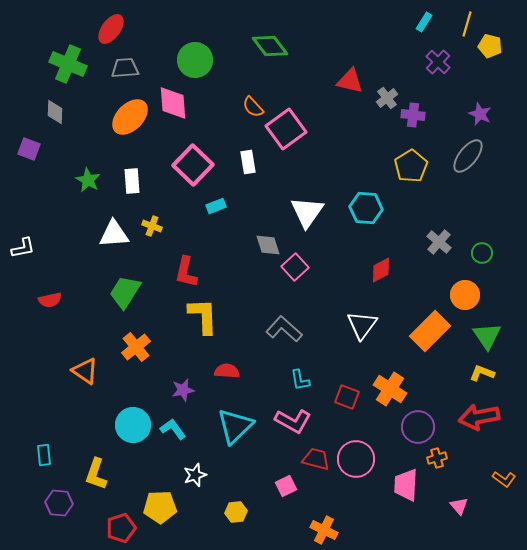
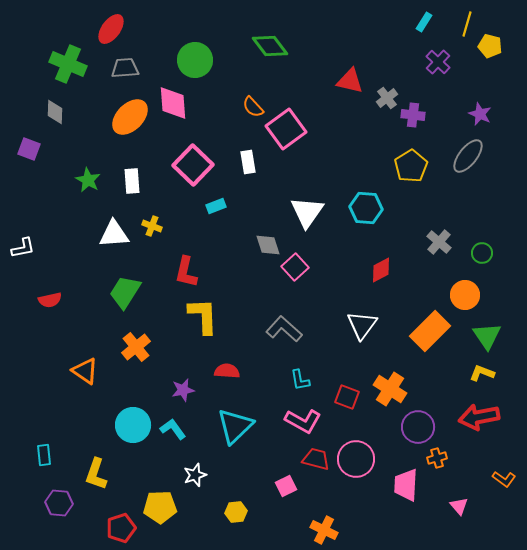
pink L-shape at (293, 421): moved 10 px right
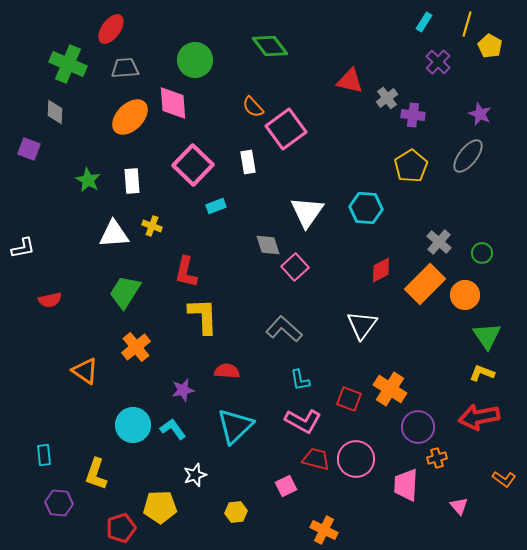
yellow pentagon at (490, 46): rotated 15 degrees clockwise
orange rectangle at (430, 331): moved 5 px left, 47 px up
red square at (347, 397): moved 2 px right, 2 px down
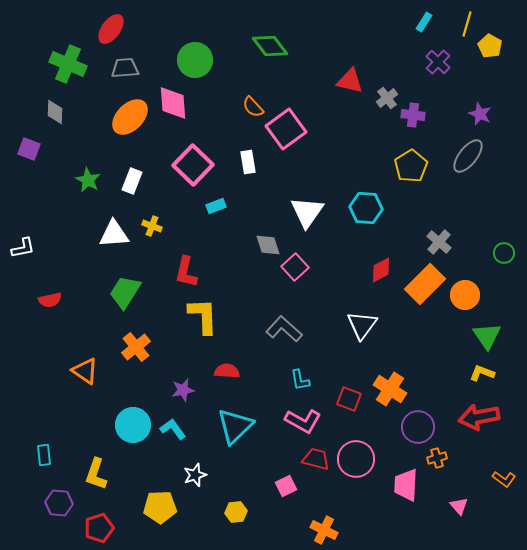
white rectangle at (132, 181): rotated 25 degrees clockwise
green circle at (482, 253): moved 22 px right
red pentagon at (121, 528): moved 22 px left
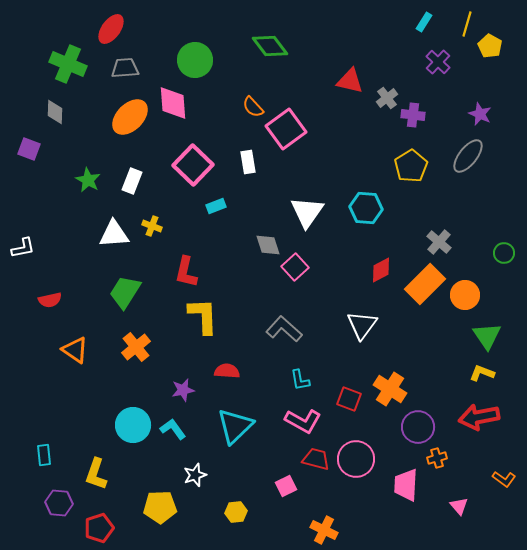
orange triangle at (85, 371): moved 10 px left, 21 px up
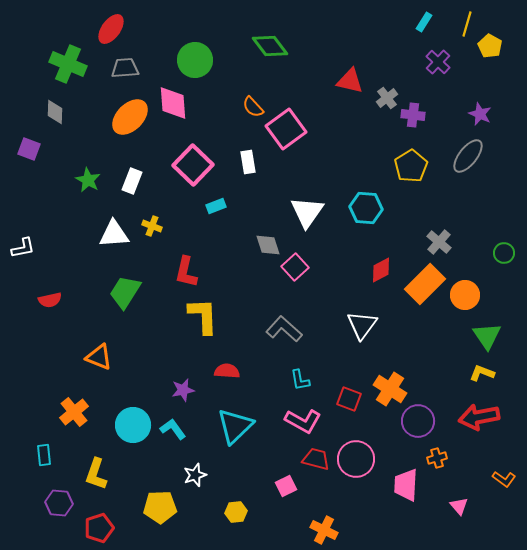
orange cross at (136, 347): moved 62 px left, 65 px down
orange triangle at (75, 350): moved 24 px right, 7 px down; rotated 12 degrees counterclockwise
purple circle at (418, 427): moved 6 px up
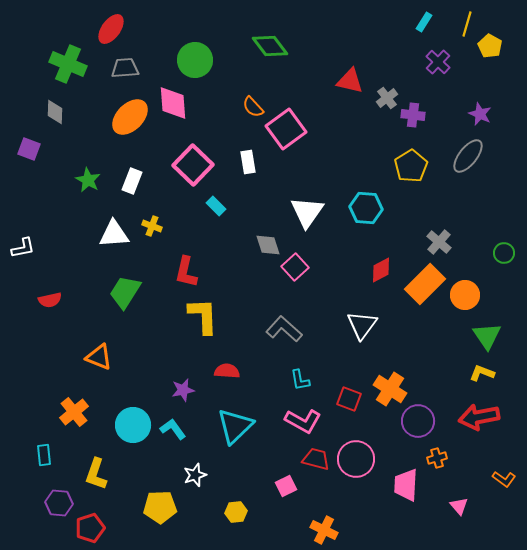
cyan rectangle at (216, 206): rotated 66 degrees clockwise
red pentagon at (99, 528): moved 9 px left
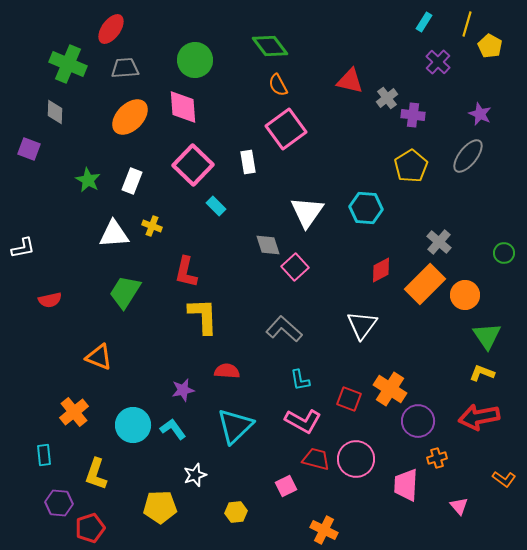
pink diamond at (173, 103): moved 10 px right, 4 px down
orange semicircle at (253, 107): moved 25 px right, 22 px up; rotated 15 degrees clockwise
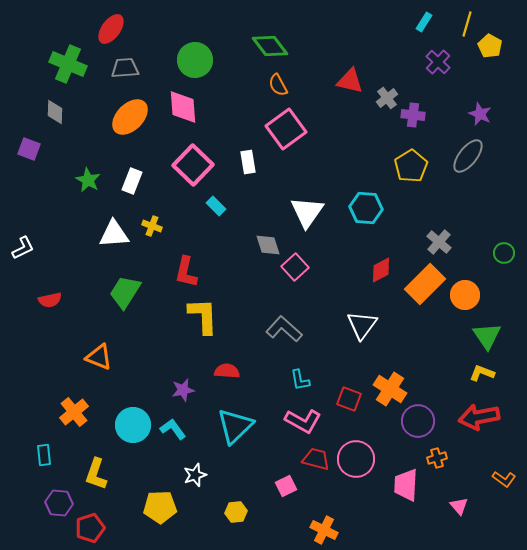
white L-shape at (23, 248): rotated 15 degrees counterclockwise
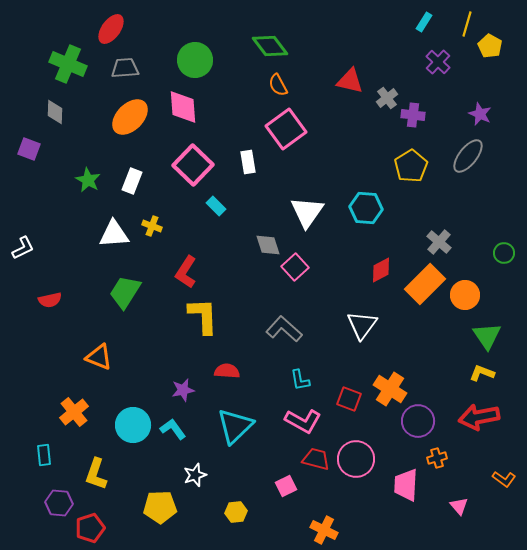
red L-shape at (186, 272): rotated 20 degrees clockwise
